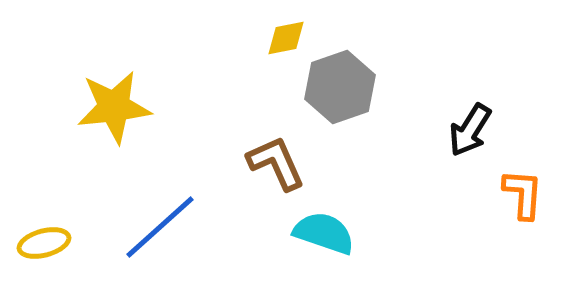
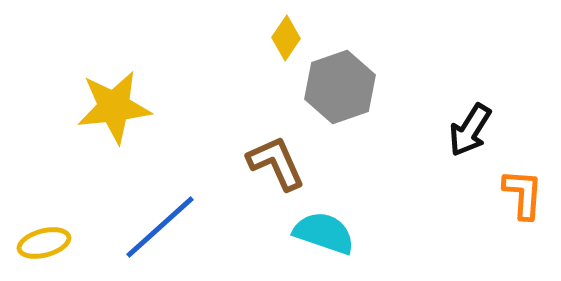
yellow diamond: rotated 45 degrees counterclockwise
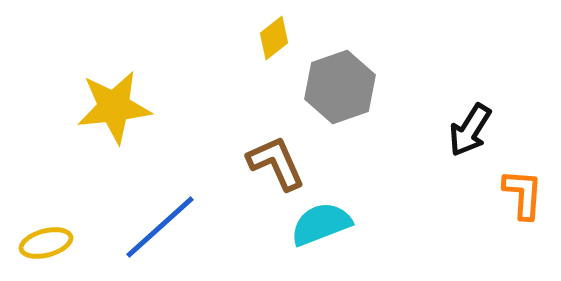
yellow diamond: moved 12 px left; rotated 18 degrees clockwise
cyan semicircle: moved 3 px left, 9 px up; rotated 40 degrees counterclockwise
yellow ellipse: moved 2 px right
